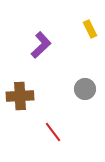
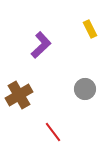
brown cross: moved 1 px left, 1 px up; rotated 28 degrees counterclockwise
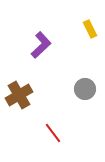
red line: moved 1 px down
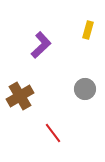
yellow rectangle: moved 2 px left, 1 px down; rotated 42 degrees clockwise
brown cross: moved 1 px right, 1 px down
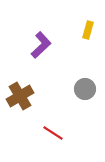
red line: rotated 20 degrees counterclockwise
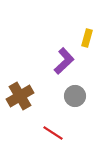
yellow rectangle: moved 1 px left, 8 px down
purple L-shape: moved 23 px right, 16 px down
gray circle: moved 10 px left, 7 px down
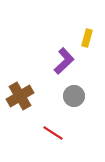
gray circle: moved 1 px left
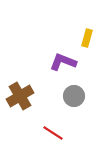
purple L-shape: moved 1 px left, 1 px down; rotated 116 degrees counterclockwise
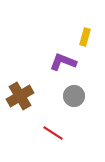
yellow rectangle: moved 2 px left, 1 px up
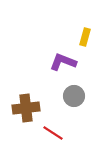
brown cross: moved 6 px right, 12 px down; rotated 24 degrees clockwise
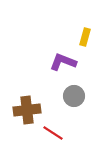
brown cross: moved 1 px right, 2 px down
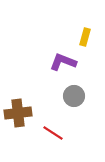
brown cross: moved 9 px left, 3 px down
